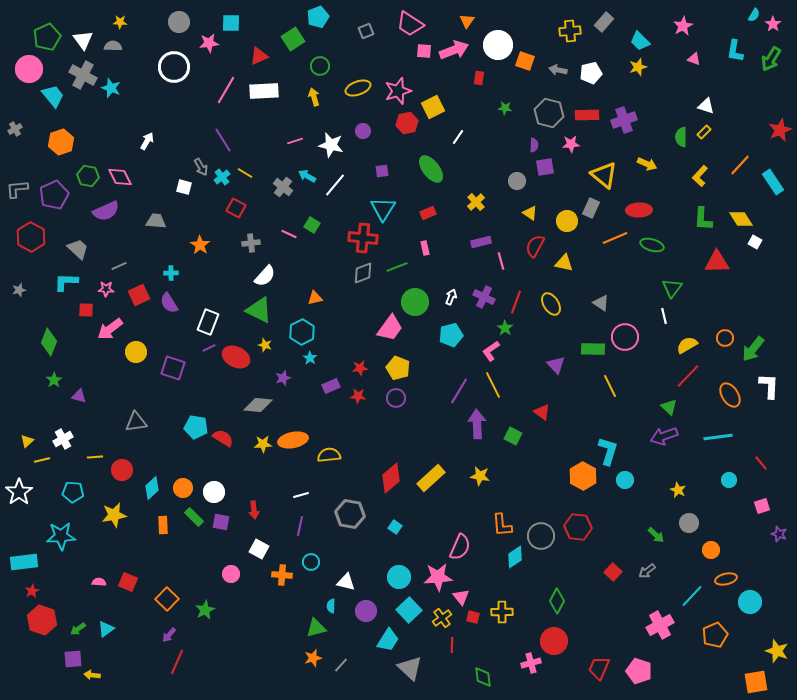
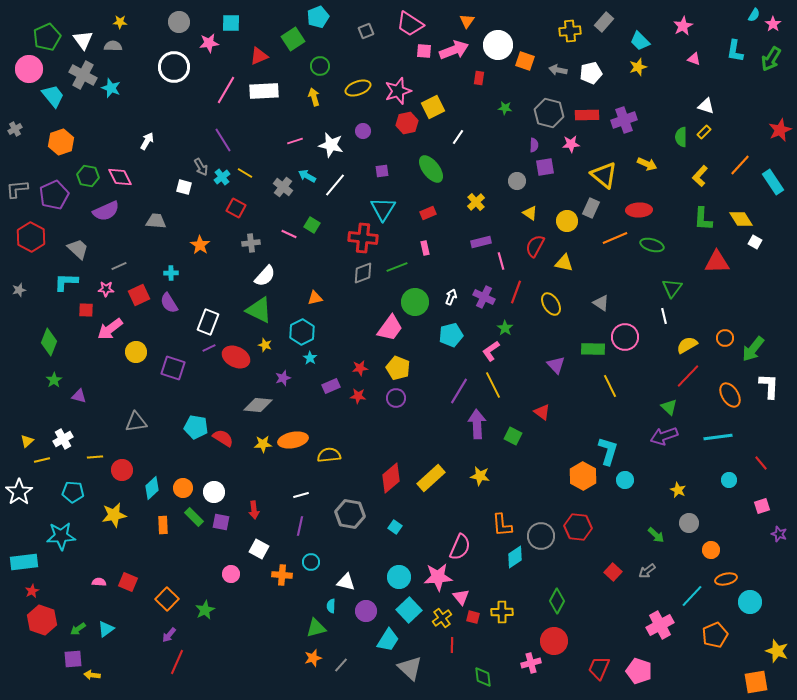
red line at (516, 302): moved 10 px up
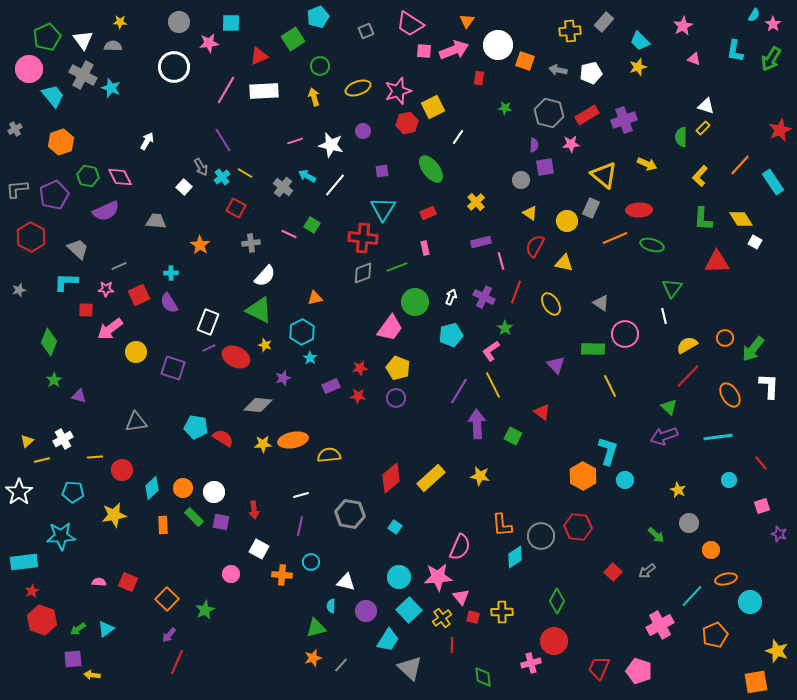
red rectangle at (587, 115): rotated 30 degrees counterclockwise
yellow rectangle at (704, 132): moved 1 px left, 4 px up
gray circle at (517, 181): moved 4 px right, 1 px up
white square at (184, 187): rotated 28 degrees clockwise
pink circle at (625, 337): moved 3 px up
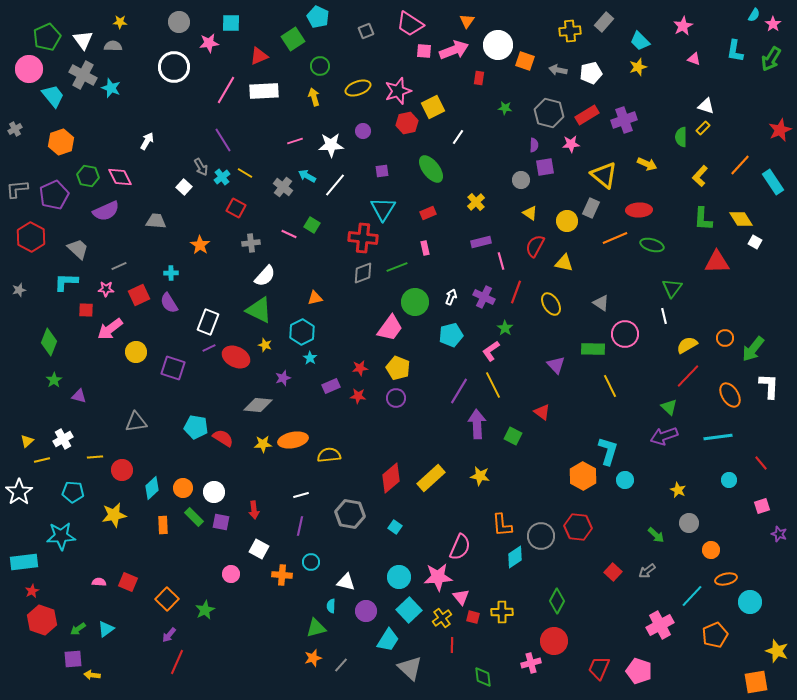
cyan pentagon at (318, 17): rotated 25 degrees counterclockwise
white star at (331, 145): rotated 15 degrees counterclockwise
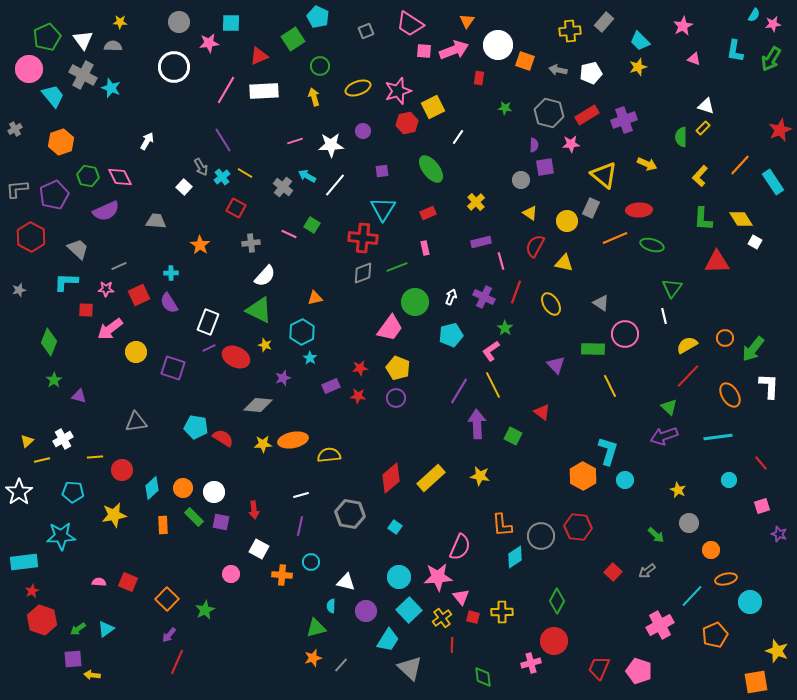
pink star at (773, 24): rotated 28 degrees clockwise
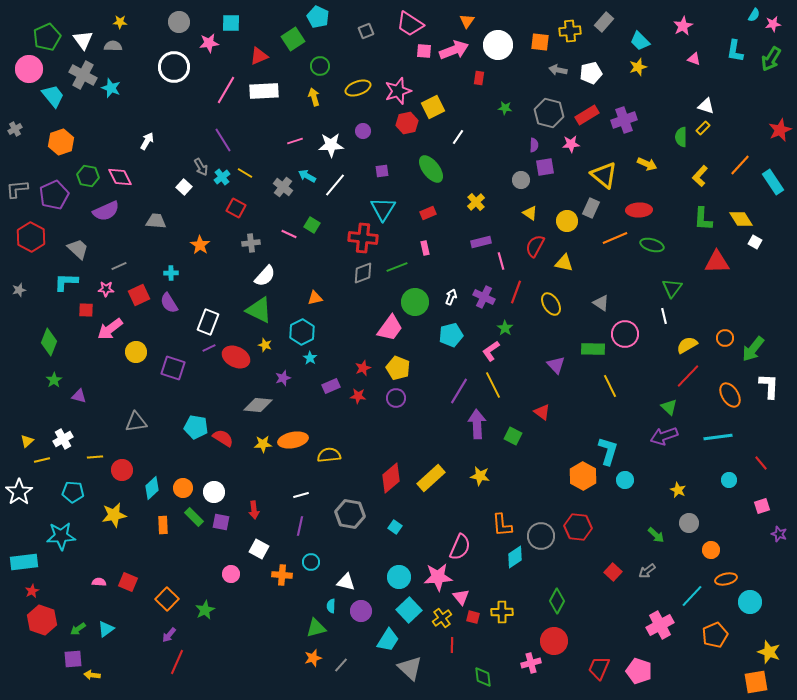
orange square at (525, 61): moved 15 px right, 19 px up; rotated 12 degrees counterclockwise
red star at (360, 368): moved 3 px right; rotated 14 degrees counterclockwise
purple circle at (366, 611): moved 5 px left
yellow star at (777, 651): moved 8 px left, 1 px down
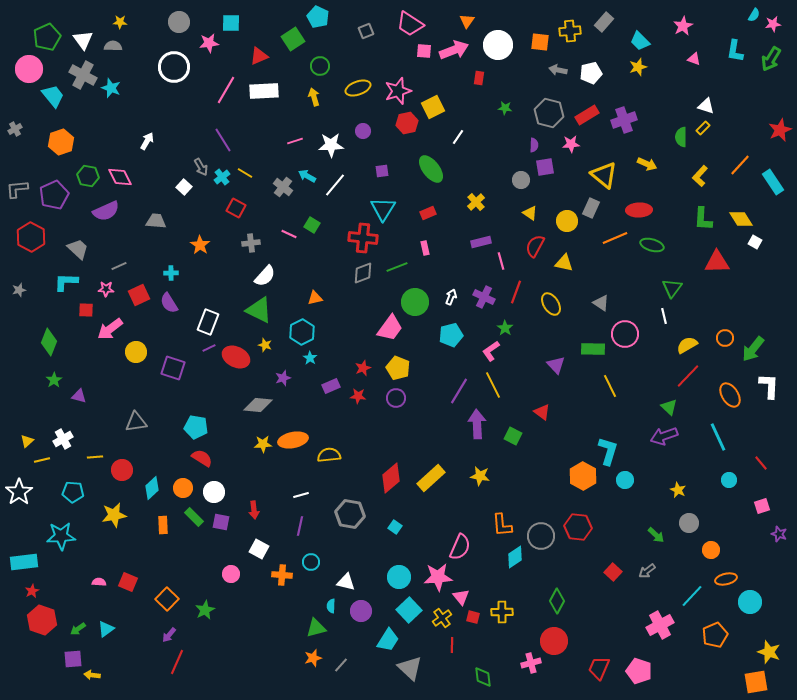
cyan line at (718, 437): rotated 72 degrees clockwise
red semicircle at (223, 438): moved 21 px left, 20 px down
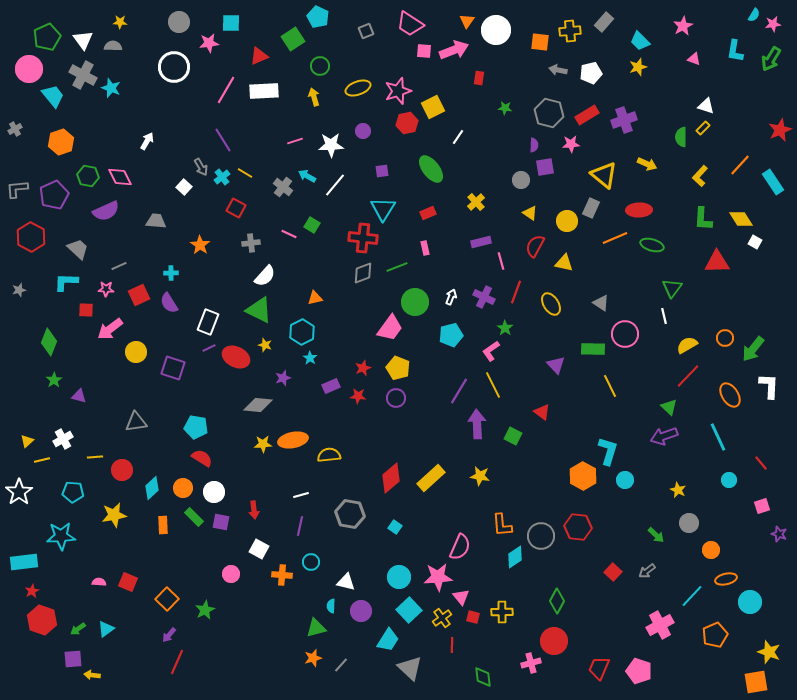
white circle at (498, 45): moved 2 px left, 15 px up
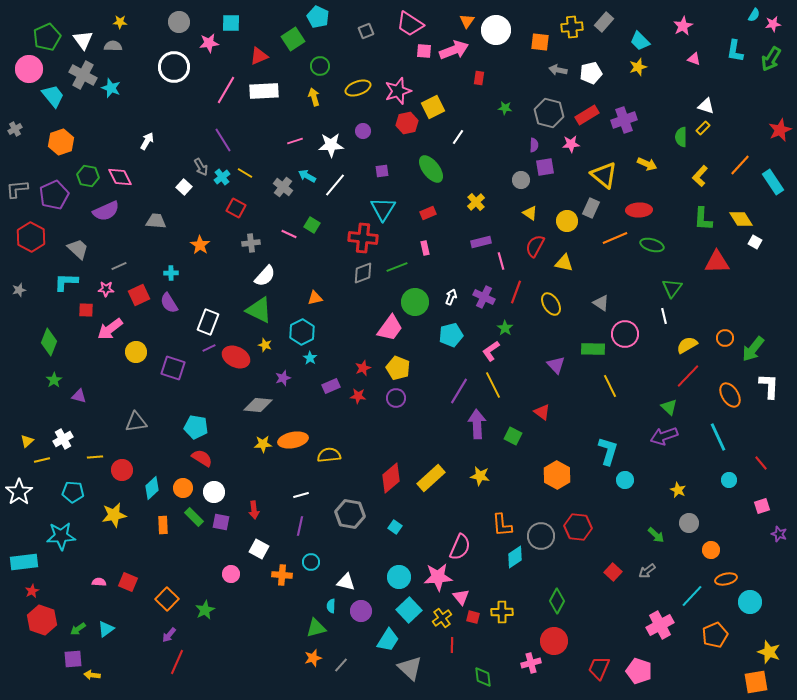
yellow cross at (570, 31): moved 2 px right, 4 px up
orange hexagon at (583, 476): moved 26 px left, 1 px up
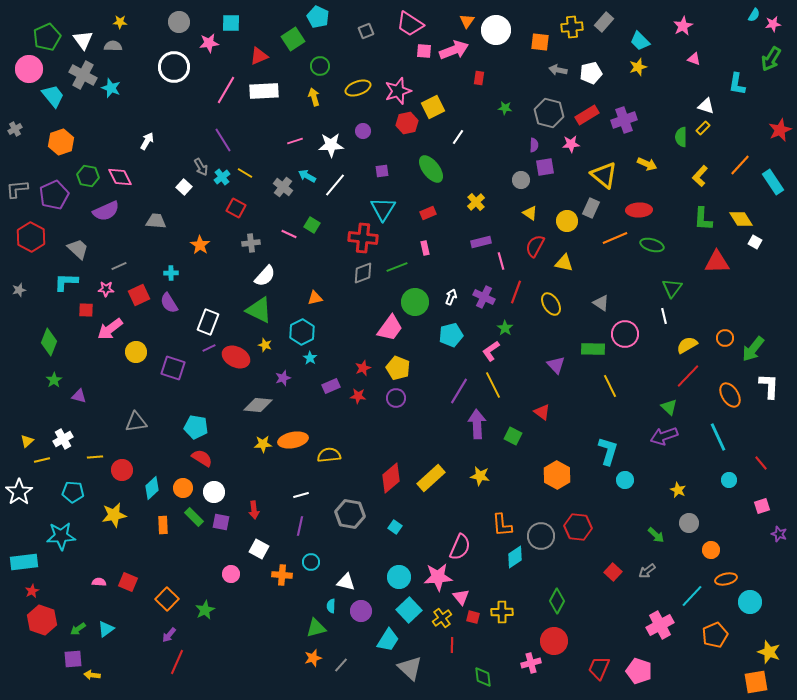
cyan L-shape at (735, 51): moved 2 px right, 33 px down
